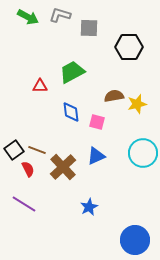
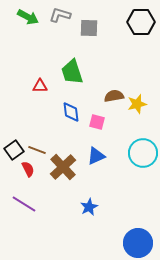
black hexagon: moved 12 px right, 25 px up
green trapezoid: rotated 80 degrees counterclockwise
blue circle: moved 3 px right, 3 px down
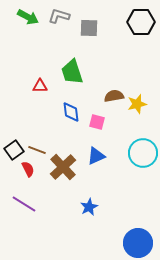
gray L-shape: moved 1 px left, 1 px down
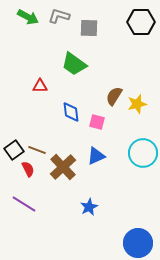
green trapezoid: moved 2 px right, 8 px up; rotated 36 degrees counterclockwise
brown semicircle: rotated 48 degrees counterclockwise
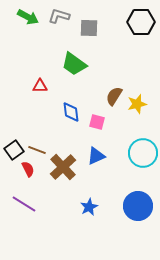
blue circle: moved 37 px up
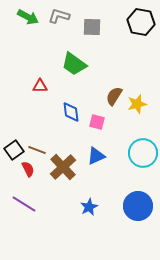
black hexagon: rotated 12 degrees clockwise
gray square: moved 3 px right, 1 px up
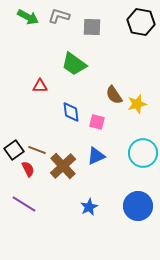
brown semicircle: moved 1 px up; rotated 66 degrees counterclockwise
brown cross: moved 1 px up
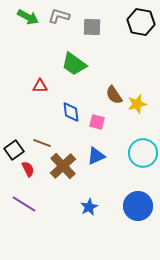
brown line: moved 5 px right, 7 px up
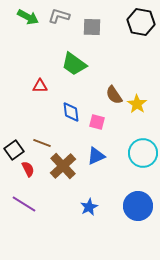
yellow star: rotated 24 degrees counterclockwise
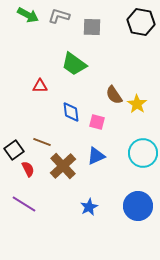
green arrow: moved 2 px up
brown line: moved 1 px up
